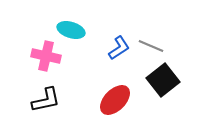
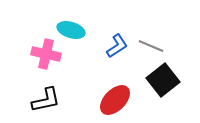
blue L-shape: moved 2 px left, 2 px up
pink cross: moved 2 px up
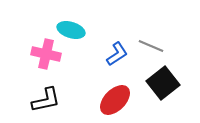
blue L-shape: moved 8 px down
black square: moved 3 px down
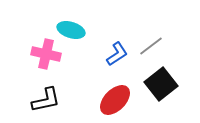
gray line: rotated 60 degrees counterclockwise
black square: moved 2 px left, 1 px down
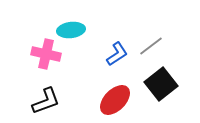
cyan ellipse: rotated 24 degrees counterclockwise
black L-shape: moved 1 px down; rotated 8 degrees counterclockwise
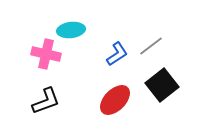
black square: moved 1 px right, 1 px down
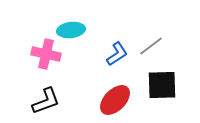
black square: rotated 36 degrees clockwise
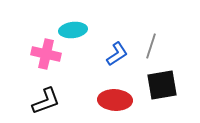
cyan ellipse: moved 2 px right
gray line: rotated 35 degrees counterclockwise
black square: rotated 8 degrees counterclockwise
red ellipse: rotated 48 degrees clockwise
